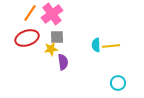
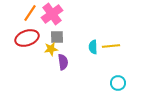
cyan semicircle: moved 3 px left, 2 px down
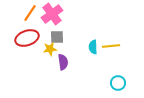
yellow star: moved 1 px left
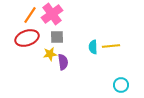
orange line: moved 2 px down
yellow star: moved 5 px down
cyan circle: moved 3 px right, 2 px down
